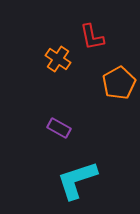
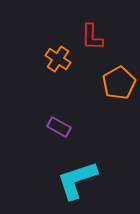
red L-shape: rotated 12 degrees clockwise
purple rectangle: moved 1 px up
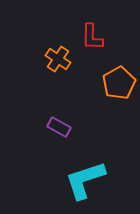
cyan L-shape: moved 8 px right
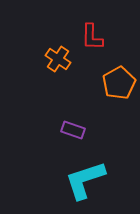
purple rectangle: moved 14 px right, 3 px down; rotated 10 degrees counterclockwise
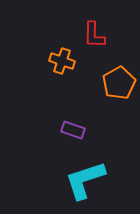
red L-shape: moved 2 px right, 2 px up
orange cross: moved 4 px right, 2 px down; rotated 15 degrees counterclockwise
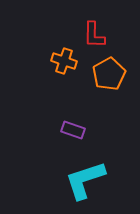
orange cross: moved 2 px right
orange pentagon: moved 10 px left, 9 px up
